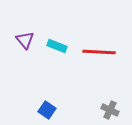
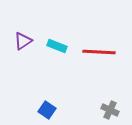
purple triangle: moved 2 px left, 1 px down; rotated 36 degrees clockwise
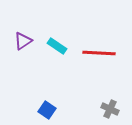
cyan rectangle: rotated 12 degrees clockwise
red line: moved 1 px down
gray cross: moved 1 px up
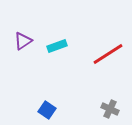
cyan rectangle: rotated 54 degrees counterclockwise
red line: moved 9 px right, 1 px down; rotated 36 degrees counterclockwise
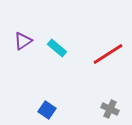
cyan rectangle: moved 2 px down; rotated 60 degrees clockwise
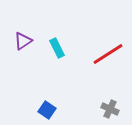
cyan rectangle: rotated 24 degrees clockwise
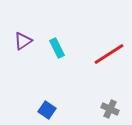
red line: moved 1 px right
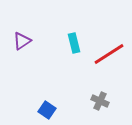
purple triangle: moved 1 px left
cyan rectangle: moved 17 px right, 5 px up; rotated 12 degrees clockwise
gray cross: moved 10 px left, 8 px up
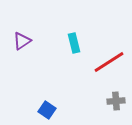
red line: moved 8 px down
gray cross: moved 16 px right; rotated 30 degrees counterclockwise
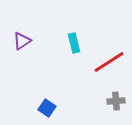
blue square: moved 2 px up
